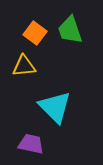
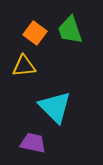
purple trapezoid: moved 2 px right, 1 px up
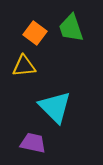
green trapezoid: moved 1 px right, 2 px up
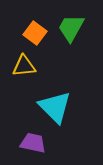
green trapezoid: rotated 48 degrees clockwise
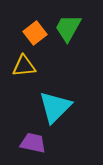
green trapezoid: moved 3 px left
orange square: rotated 15 degrees clockwise
cyan triangle: rotated 30 degrees clockwise
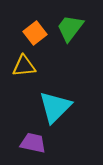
green trapezoid: moved 2 px right; rotated 8 degrees clockwise
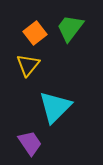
yellow triangle: moved 4 px right, 1 px up; rotated 45 degrees counterclockwise
purple trapezoid: moved 3 px left; rotated 44 degrees clockwise
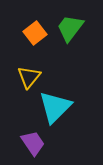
yellow triangle: moved 1 px right, 12 px down
purple trapezoid: moved 3 px right
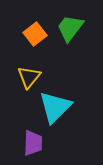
orange square: moved 1 px down
purple trapezoid: rotated 36 degrees clockwise
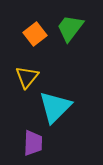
yellow triangle: moved 2 px left
